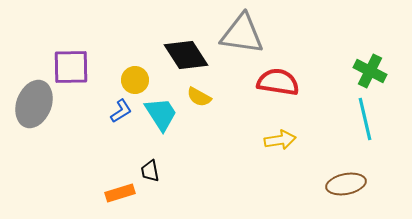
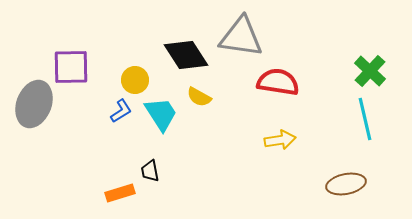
gray triangle: moved 1 px left, 3 px down
green cross: rotated 16 degrees clockwise
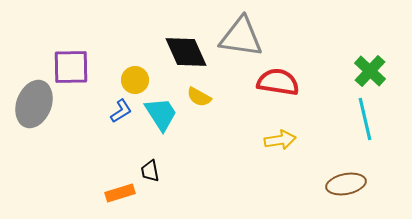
black diamond: moved 3 px up; rotated 9 degrees clockwise
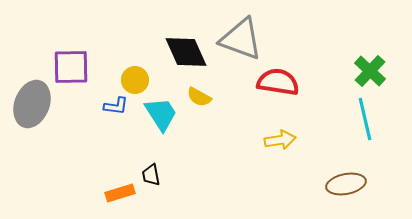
gray triangle: moved 2 px down; rotated 12 degrees clockwise
gray ellipse: moved 2 px left
blue L-shape: moved 5 px left, 5 px up; rotated 40 degrees clockwise
black trapezoid: moved 1 px right, 4 px down
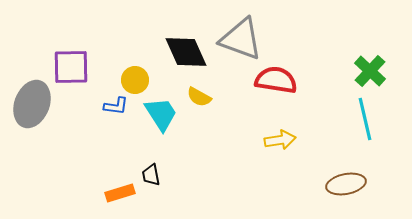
red semicircle: moved 2 px left, 2 px up
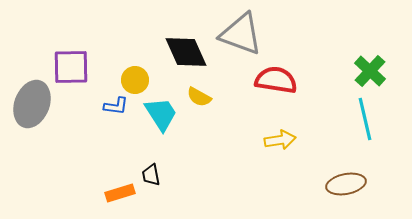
gray triangle: moved 5 px up
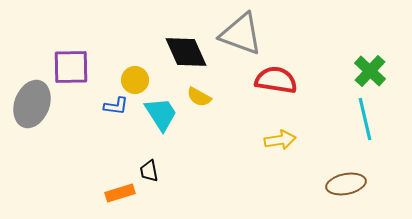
black trapezoid: moved 2 px left, 4 px up
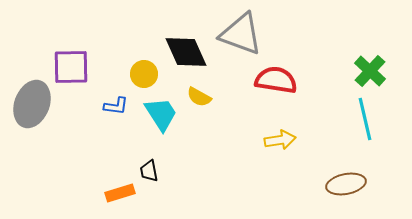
yellow circle: moved 9 px right, 6 px up
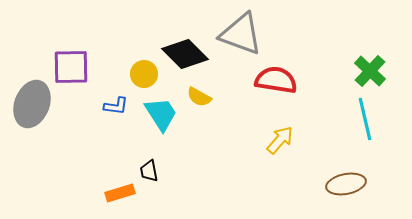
black diamond: moved 1 px left, 2 px down; rotated 21 degrees counterclockwise
yellow arrow: rotated 40 degrees counterclockwise
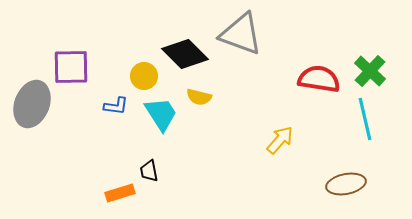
yellow circle: moved 2 px down
red semicircle: moved 43 px right, 1 px up
yellow semicircle: rotated 15 degrees counterclockwise
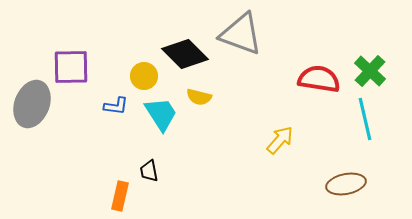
orange rectangle: moved 3 px down; rotated 60 degrees counterclockwise
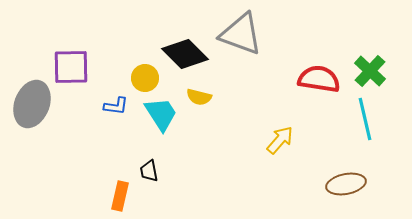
yellow circle: moved 1 px right, 2 px down
